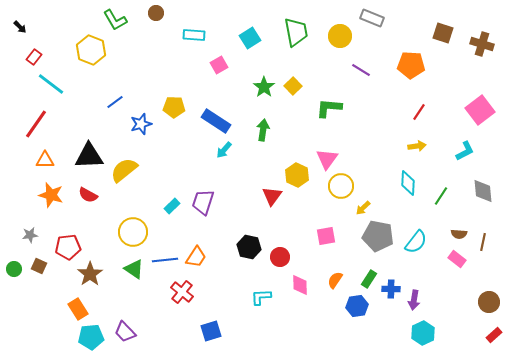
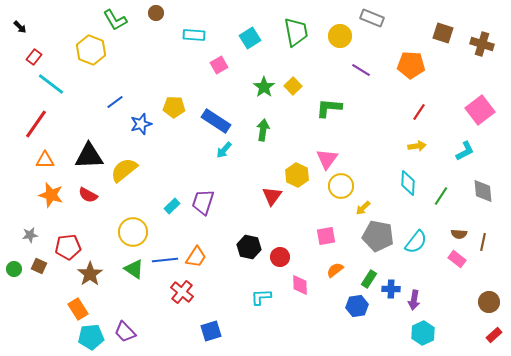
orange semicircle at (335, 280): moved 10 px up; rotated 18 degrees clockwise
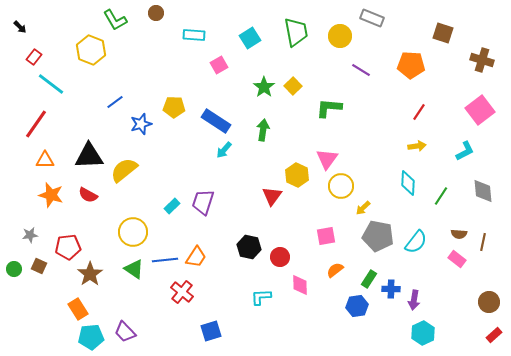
brown cross at (482, 44): moved 16 px down
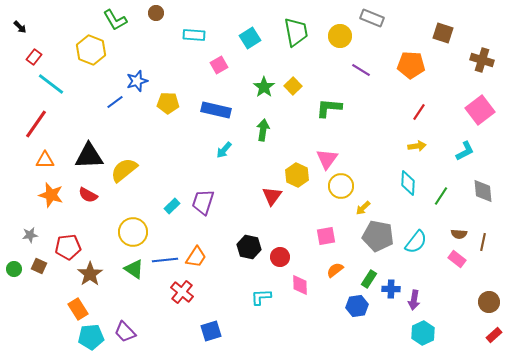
yellow pentagon at (174, 107): moved 6 px left, 4 px up
blue rectangle at (216, 121): moved 11 px up; rotated 20 degrees counterclockwise
blue star at (141, 124): moved 4 px left, 43 px up
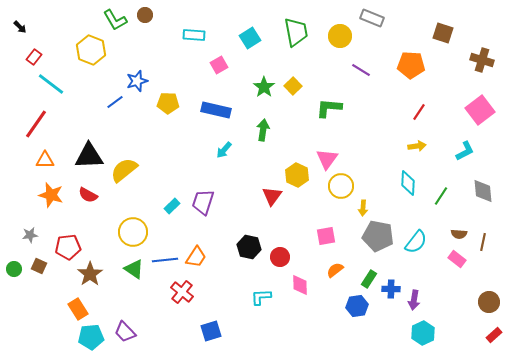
brown circle at (156, 13): moved 11 px left, 2 px down
yellow arrow at (363, 208): rotated 42 degrees counterclockwise
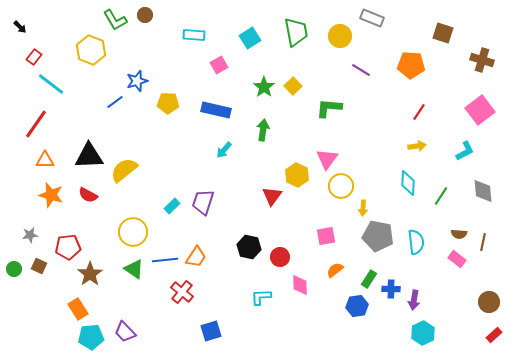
cyan semicircle at (416, 242): rotated 45 degrees counterclockwise
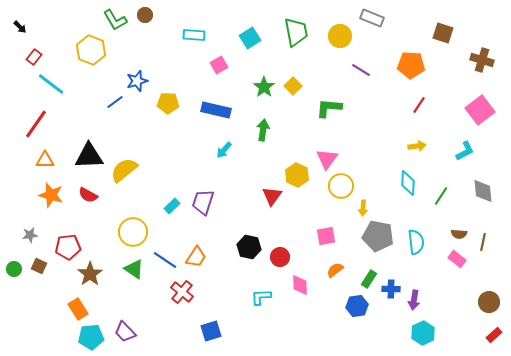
red line at (419, 112): moved 7 px up
blue line at (165, 260): rotated 40 degrees clockwise
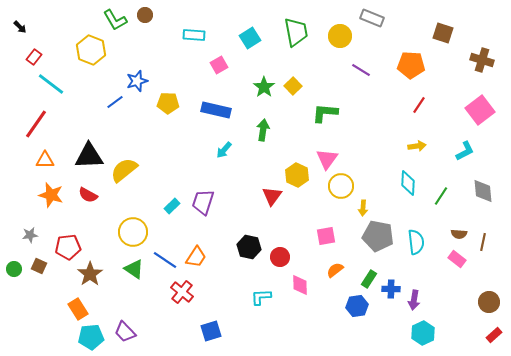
green L-shape at (329, 108): moved 4 px left, 5 px down
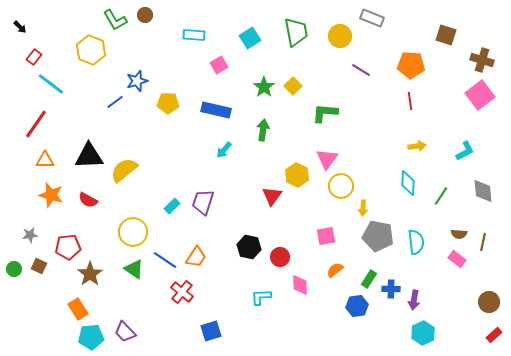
brown square at (443, 33): moved 3 px right, 2 px down
red line at (419, 105): moved 9 px left, 4 px up; rotated 42 degrees counterclockwise
pink square at (480, 110): moved 15 px up
red semicircle at (88, 195): moved 5 px down
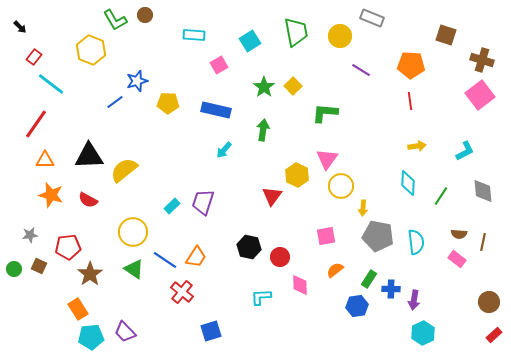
cyan square at (250, 38): moved 3 px down
